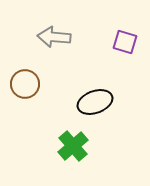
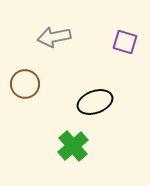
gray arrow: rotated 16 degrees counterclockwise
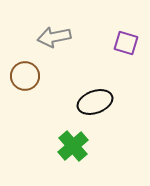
purple square: moved 1 px right, 1 px down
brown circle: moved 8 px up
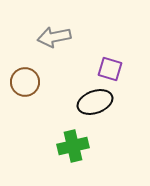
purple square: moved 16 px left, 26 px down
brown circle: moved 6 px down
green cross: rotated 28 degrees clockwise
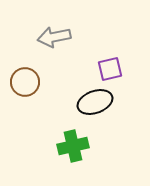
purple square: rotated 30 degrees counterclockwise
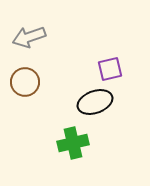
gray arrow: moved 25 px left; rotated 8 degrees counterclockwise
green cross: moved 3 px up
